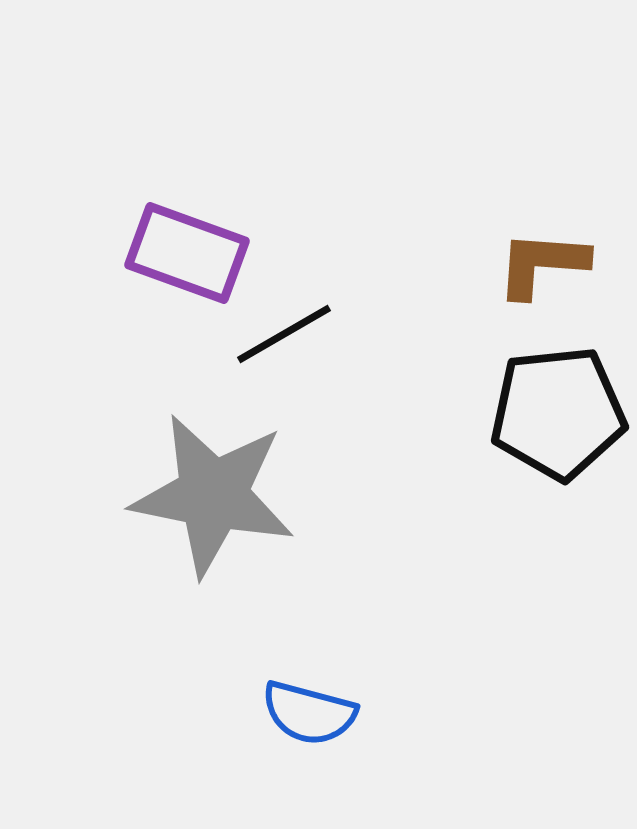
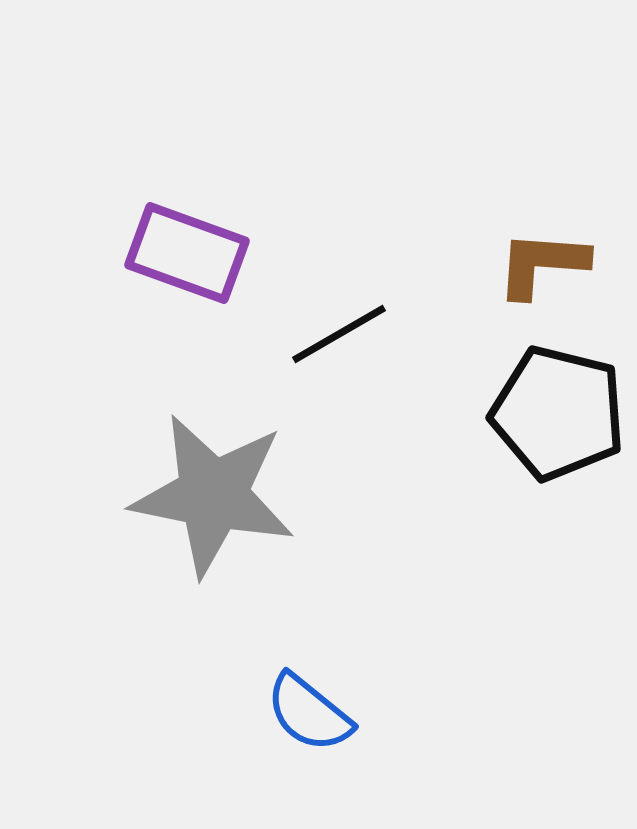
black line: moved 55 px right
black pentagon: rotated 20 degrees clockwise
blue semicircle: rotated 24 degrees clockwise
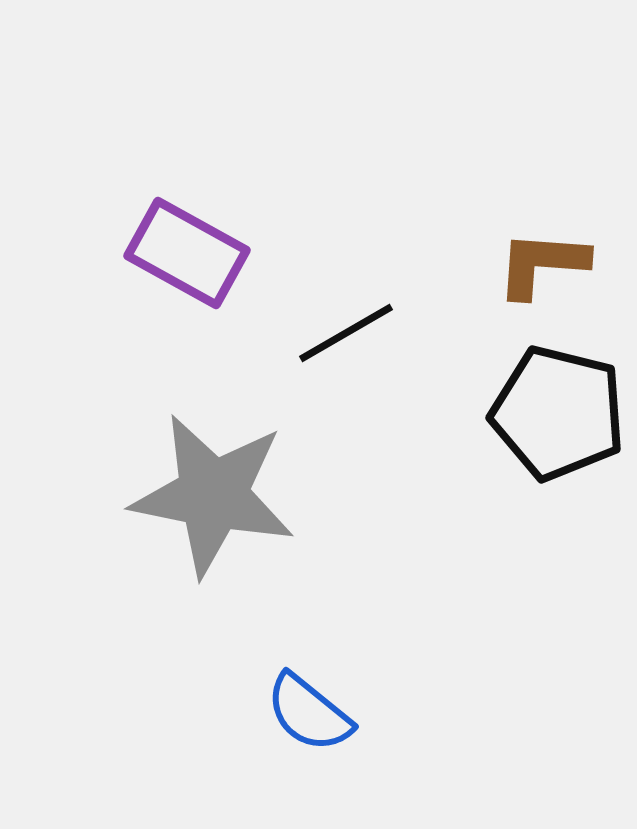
purple rectangle: rotated 9 degrees clockwise
black line: moved 7 px right, 1 px up
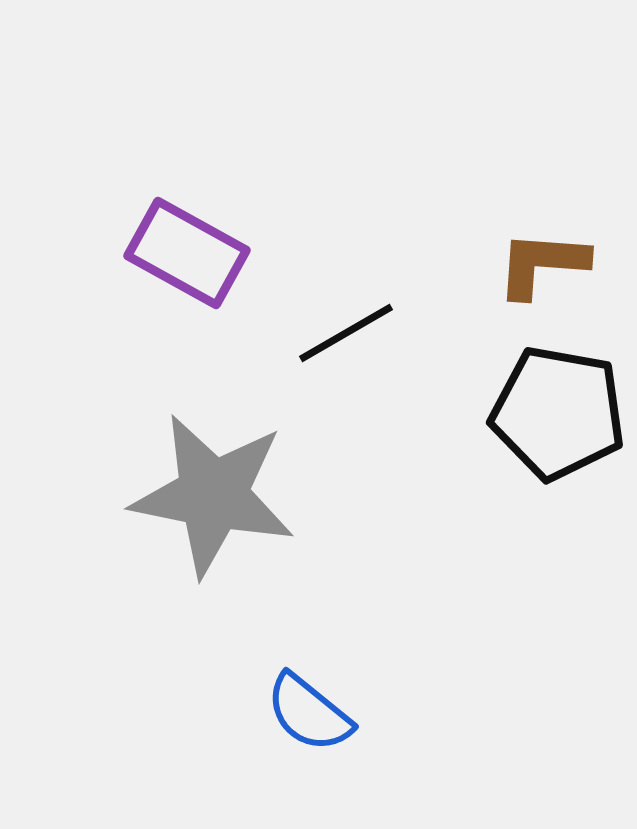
black pentagon: rotated 4 degrees counterclockwise
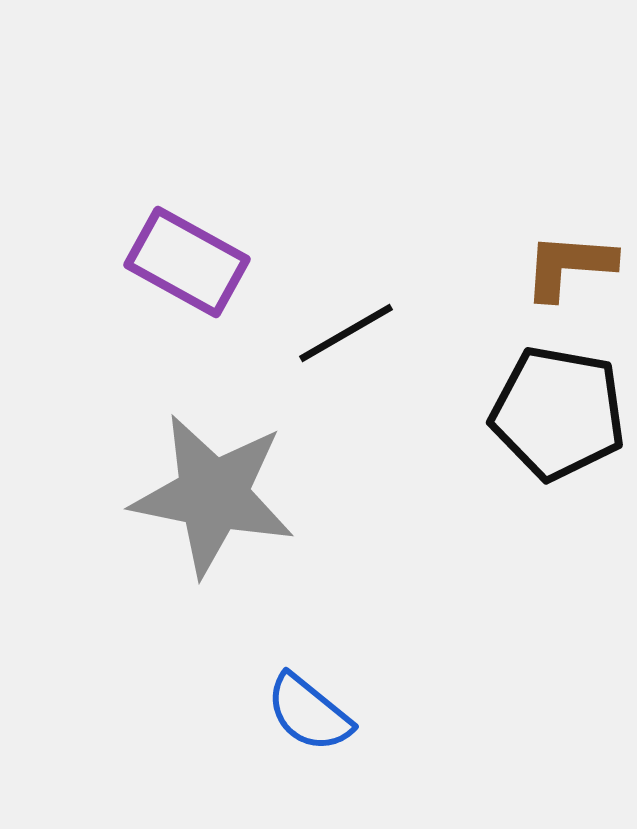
purple rectangle: moved 9 px down
brown L-shape: moved 27 px right, 2 px down
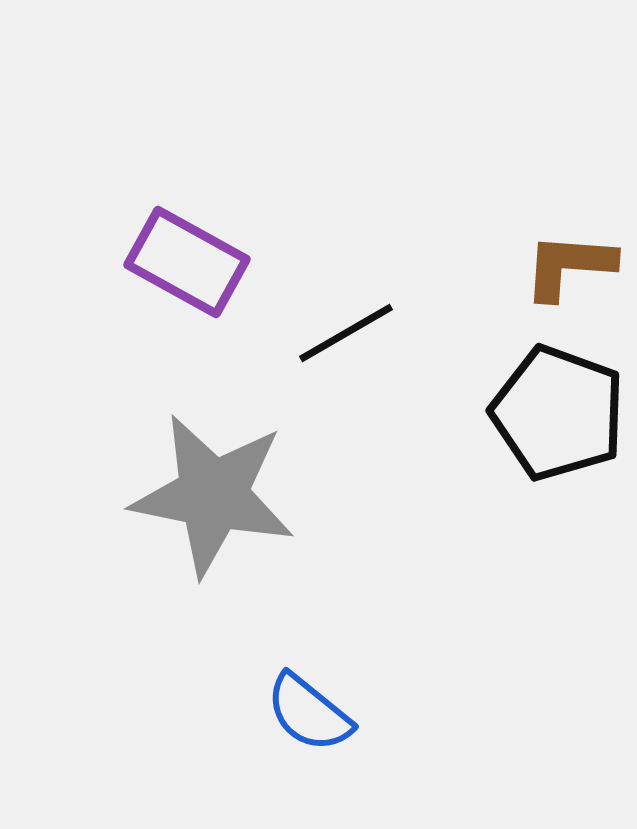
black pentagon: rotated 10 degrees clockwise
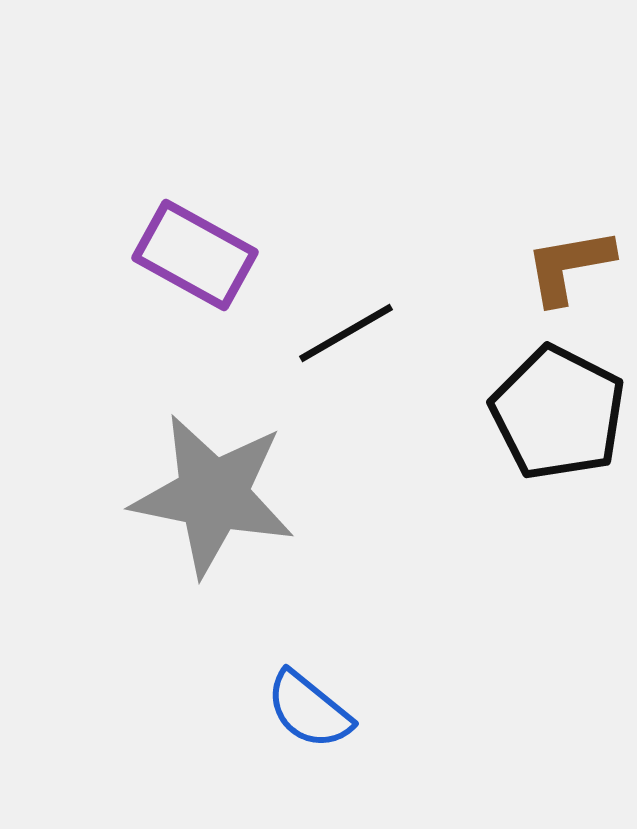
purple rectangle: moved 8 px right, 7 px up
brown L-shape: rotated 14 degrees counterclockwise
black pentagon: rotated 7 degrees clockwise
blue semicircle: moved 3 px up
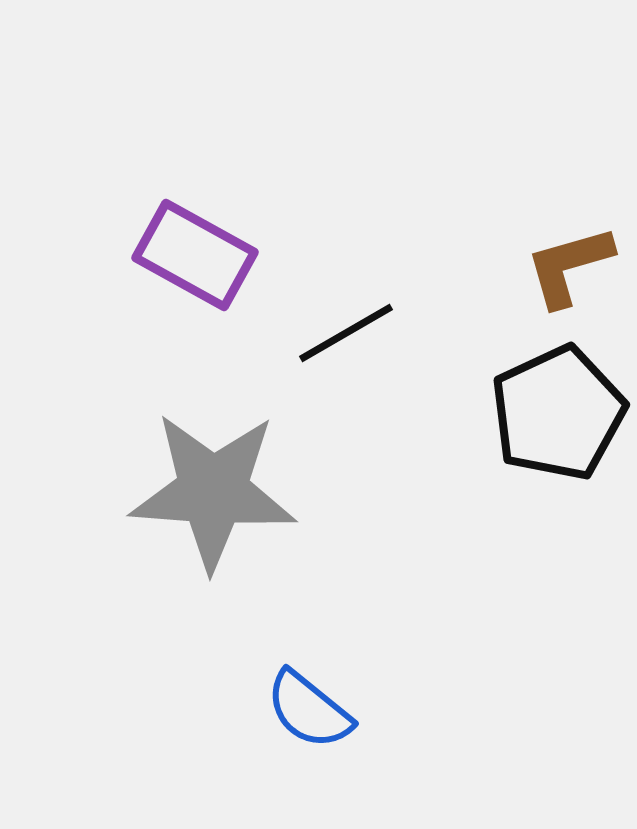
brown L-shape: rotated 6 degrees counterclockwise
black pentagon: rotated 20 degrees clockwise
gray star: moved 4 px up; rotated 7 degrees counterclockwise
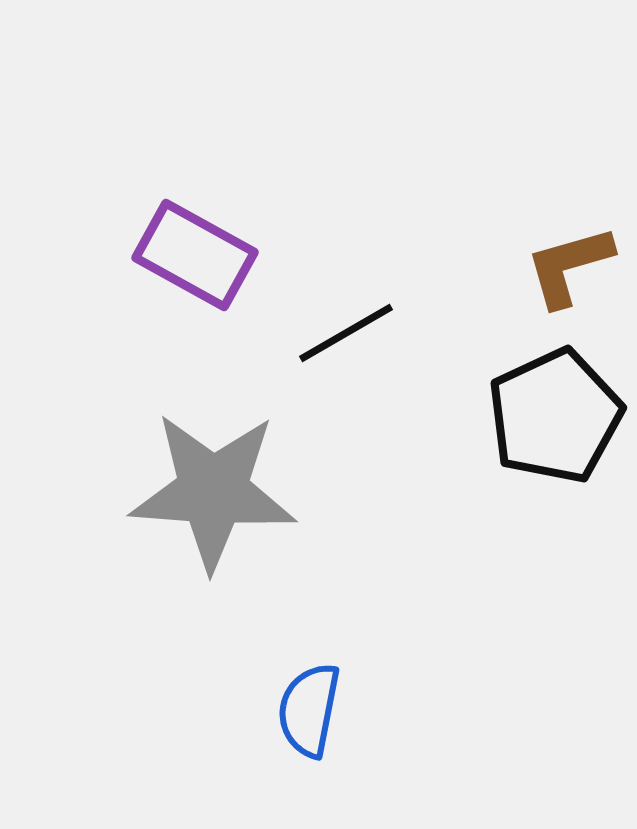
black pentagon: moved 3 px left, 3 px down
blue semicircle: rotated 62 degrees clockwise
